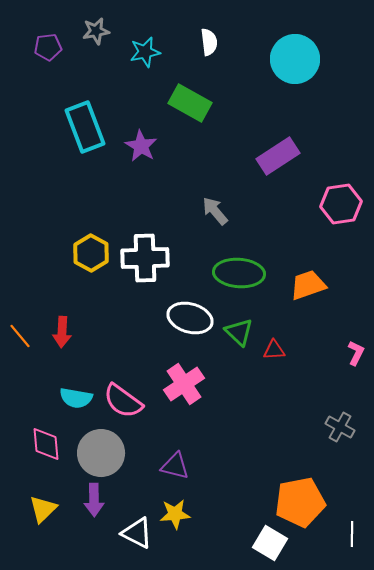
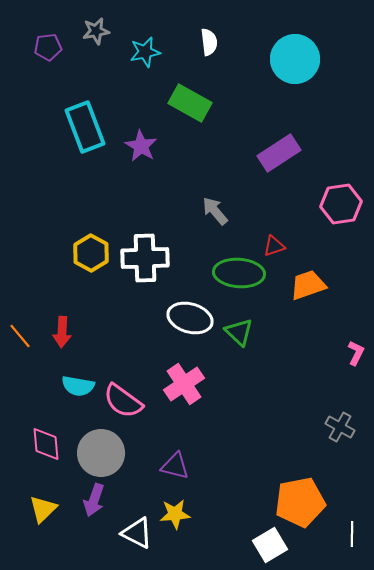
purple rectangle: moved 1 px right, 3 px up
red triangle: moved 104 px up; rotated 15 degrees counterclockwise
cyan semicircle: moved 2 px right, 12 px up
purple arrow: rotated 20 degrees clockwise
white square: moved 2 px down; rotated 28 degrees clockwise
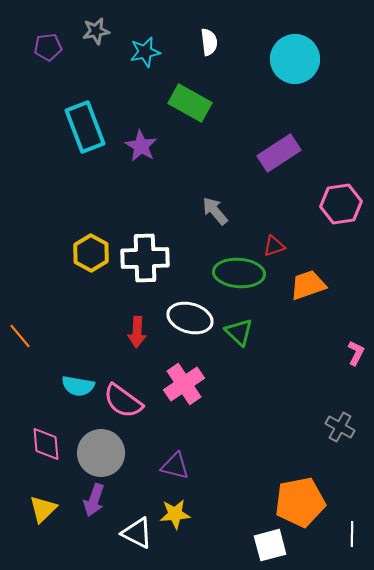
red arrow: moved 75 px right
white square: rotated 16 degrees clockwise
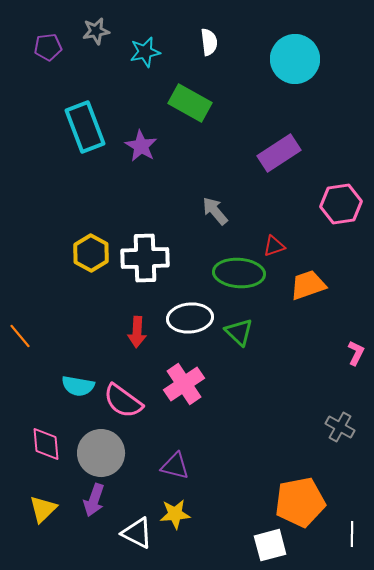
white ellipse: rotated 21 degrees counterclockwise
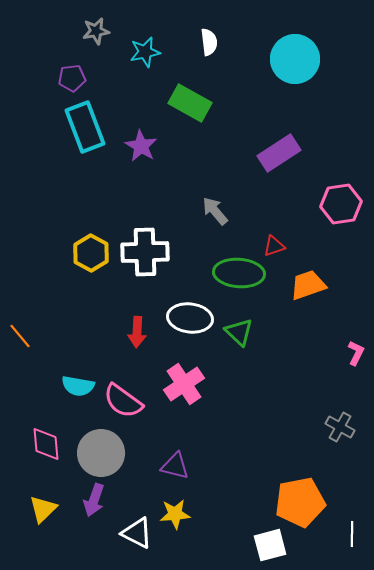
purple pentagon: moved 24 px right, 31 px down
white cross: moved 6 px up
white ellipse: rotated 12 degrees clockwise
